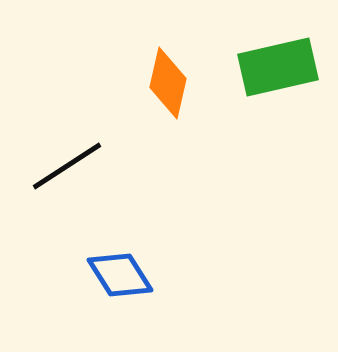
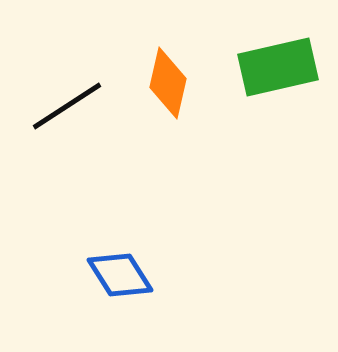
black line: moved 60 px up
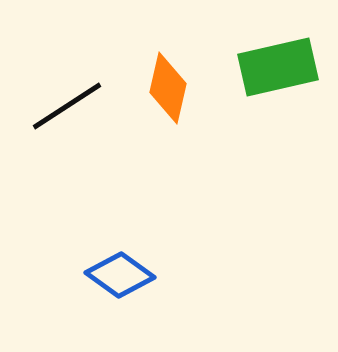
orange diamond: moved 5 px down
blue diamond: rotated 22 degrees counterclockwise
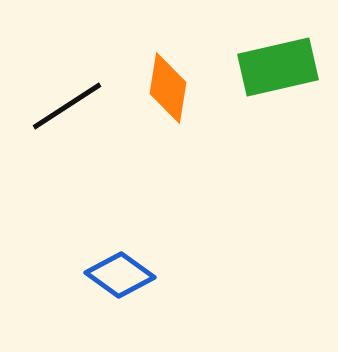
orange diamond: rotated 4 degrees counterclockwise
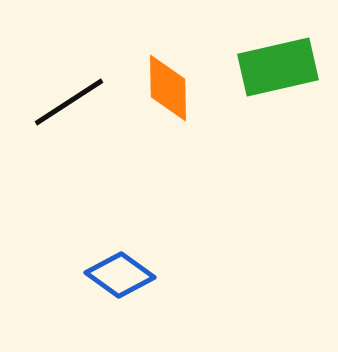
orange diamond: rotated 10 degrees counterclockwise
black line: moved 2 px right, 4 px up
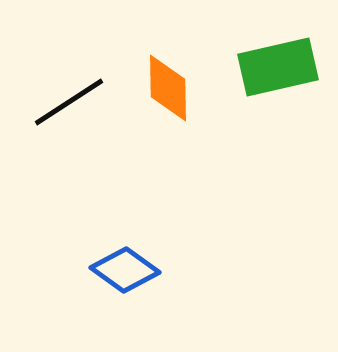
blue diamond: moved 5 px right, 5 px up
